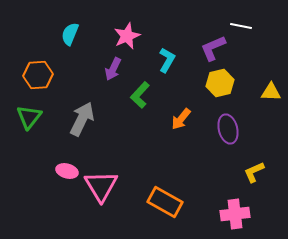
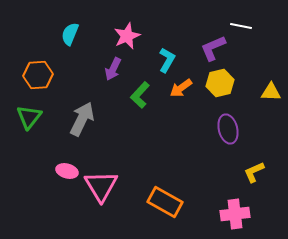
orange arrow: moved 31 px up; rotated 15 degrees clockwise
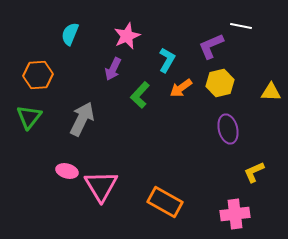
purple L-shape: moved 2 px left, 2 px up
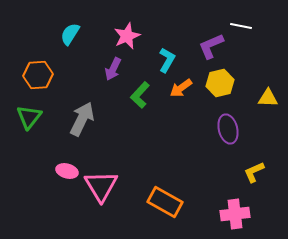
cyan semicircle: rotated 10 degrees clockwise
yellow triangle: moved 3 px left, 6 px down
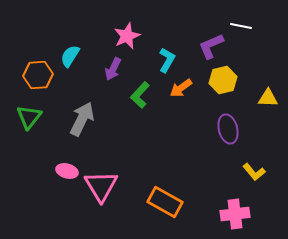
cyan semicircle: moved 22 px down
yellow hexagon: moved 3 px right, 3 px up
yellow L-shape: rotated 105 degrees counterclockwise
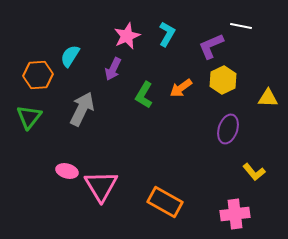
cyan L-shape: moved 26 px up
yellow hexagon: rotated 12 degrees counterclockwise
green L-shape: moved 4 px right; rotated 12 degrees counterclockwise
gray arrow: moved 10 px up
purple ellipse: rotated 32 degrees clockwise
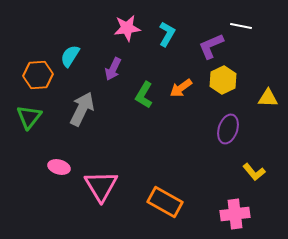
pink star: moved 8 px up; rotated 16 degrees clockwise
pink ellipse: moved 8 px left, 4 px up
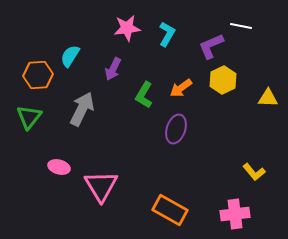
purple ellipse: moved 52 px left
orange rectangle: moved 5 px right, 8 px down
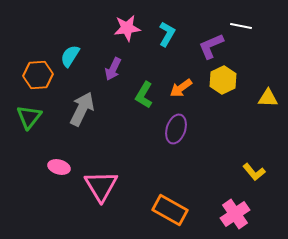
pink cross: rotated 28 degrees counterclockwise
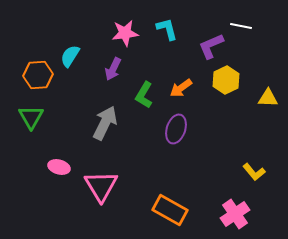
pink star: moved 2 px left, 5 px down
cyan L-shape: moved 5 px up; rotated 45 degrees counterclockwise
yellow hexagon: moved 3 px right
gray arrow: moved 23 px right, 14 px down
green triangle: moved 2 px right; rotated 8 degrees counterclockwise
